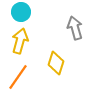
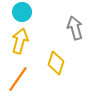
cyan circle: moved 1 px right
orange line: moved 2 px down
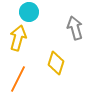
cyan circle: moved 7 px right
yellow arrow: moved 2 px left, 3 px up
orange line: rotated 8 degrees counterclockwise
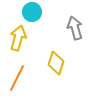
cyan circle: moved 3 px right
orange line: moved 1 px left, 1 px up
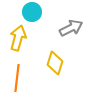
gray arrow: moved 4 px left; rotated 80 degrees clockwise
yellow diamond: moved 1 px left
orange line: rotated 20 degrees counterclockwise
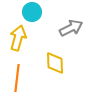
yellow diamond: rotated 20 degrees counterclockwise
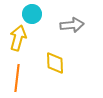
cyan circle: moved 2 px down
gray arrow: moved 1 px right, 3 px up; rotated 20 degrees clockwise
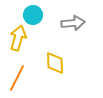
cyan circle: moved 1 px right, 1 px down
gray arrow: moved 1 px right, 2 px up
orange line: rotated 20 degrees clockwise
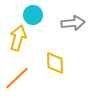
orange line: rotated 20 degrees clockwise
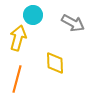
gray arrow: rotated 35 degrees clockwise
orange line: moved 1 px down; rotated 32 degrees counterclockwise
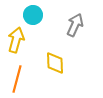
gray arrow: moved 2 px right, 2 px down; rotated 95 degrees counterclockwise
yellow arrow: moved 2 px left, 2 px down
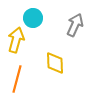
cyan circle: moved 3 px down
